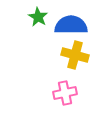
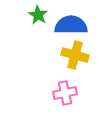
green star: moved 2 px up
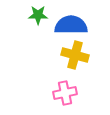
green star: rotated 30 degrees counterclockwise
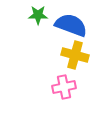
blue semicircle: rotated 20 degrees clockwise
pink cross: moved 1 px left, 6 px up
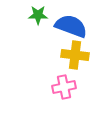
blue semicircle: moved 1 px down
yellow cross: rotated 8 degrees counterclockwise
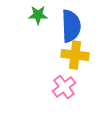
blue semicircle: rotated 68 degrees clockwise
pink cross: rotated 25 degrees counterclockwise
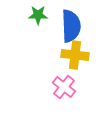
pink cross: rotated 15 degrees counterclockwise
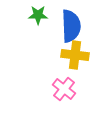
pink cross: moved 2 px down
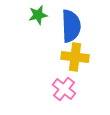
green star: rotated 12 degrees counterclockwise
yellow cross: moved 2 px down
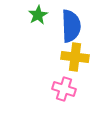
green star: rotated 18 degrees counterclockwise
pink cross: rotated 20 degrees counterclockwise
